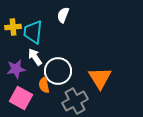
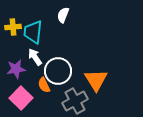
orange triangle: moved 4 px left, 2 px down
orange semicircle: rotated 14 degrees counterclockwise
pink square: rotated 15 degrees clockwise
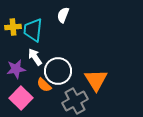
cyan trapezoid: moved 2 px up
orange semicircle: rotated 21 degrees counterclockwise
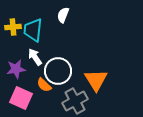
pink square: rotated 20 degrees counterclockwise
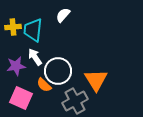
white semicircle: rotated 21 degrees clockwise
purple star: moved 3 px up
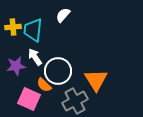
pink square: moved 8 px right, 1 px down
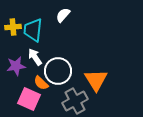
orange semicircle: moved 3 px left, 2 px up
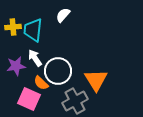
white arrow: moved 1 px down
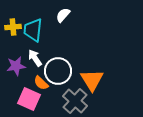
orange triangle: moved 4 px left
gray cross: rotated 20 degrees counterclockwise
